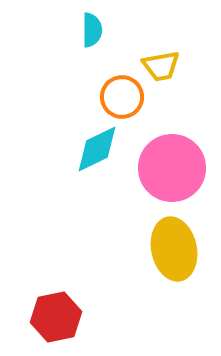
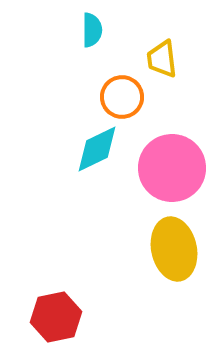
yellow trapezoid: moved 1 px right, 7 px up; rotated 93 degrees clockwise
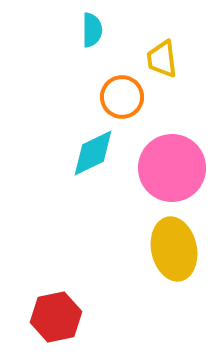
cyan diamond: moved 4 px left, 4 px down
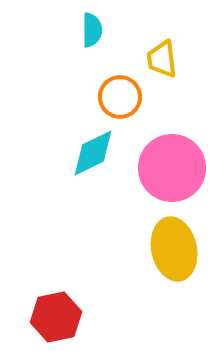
orange circle: moved 2 px left
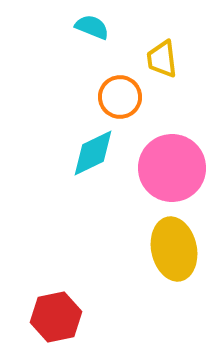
cyan semicircle: moved 3 px up; rotated 68 degrees counterclockwise
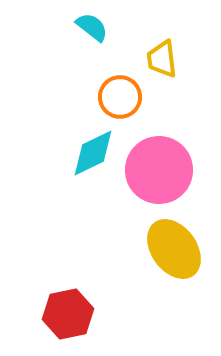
cyan semicircle: rotated 16 degrees clockwise
pink circle: moved 13 px left, 2 px down
yellow ellipse: rotated 24 degrees counterclockwise
red hexagon: moved 12 px right, 3 px up
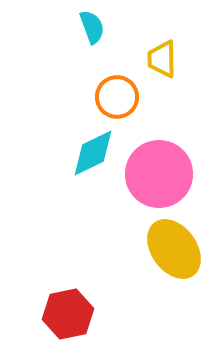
cyan semicircle: rotated 32 degrees clockwise
yellow trapezoid: rotated 6 degrees clockwise
orange circle: moved 3 px left
pink circle: moved 4 px down
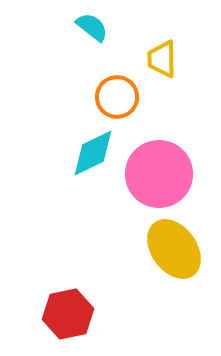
cyan semicircle: rotated 32 degrees counterclockwise
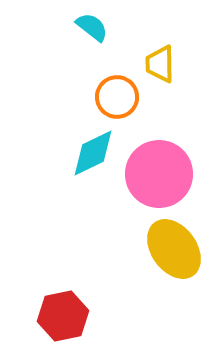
yellow trapezoid: moved 2 px left, 5 px down
red hexagon: moved 5 px left, 2 px down
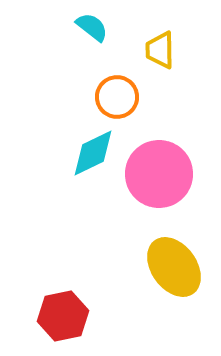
yellow trapezoid: moved 14 px up
yellow ellipse: moved 18 px down
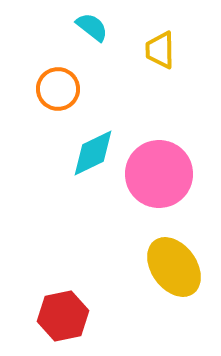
orange circle: moved 59 px left, 8 px up
